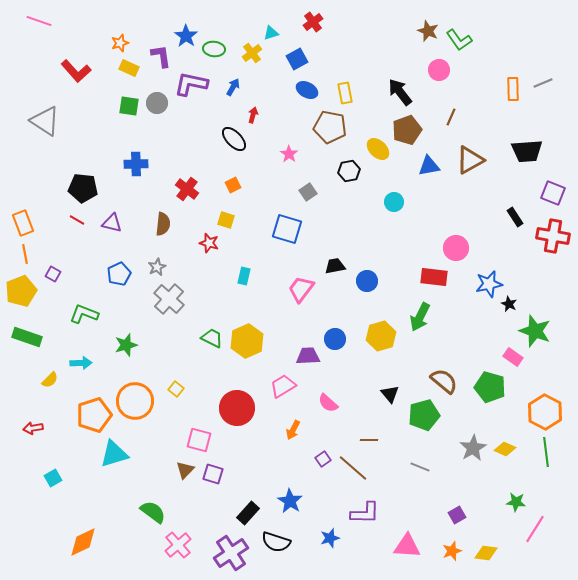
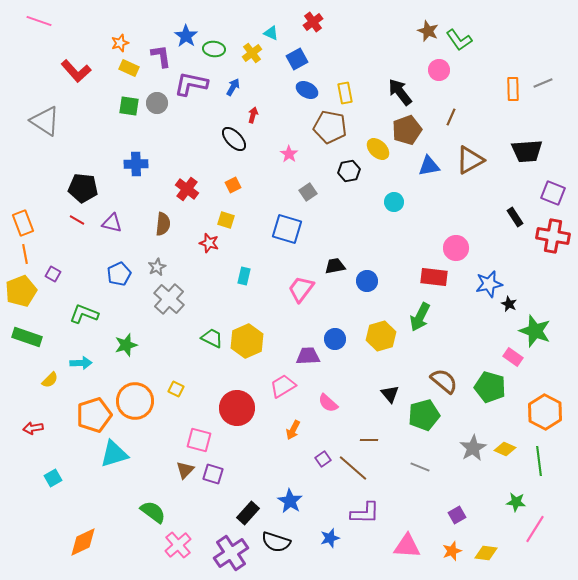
cyan triangle at (271, 33): rotated 42 degrees clockwise
yellow square at (176, 389): rotated 14 degrees counterclockwise
green line at (546, 452): moved 7 px left, 9 px down
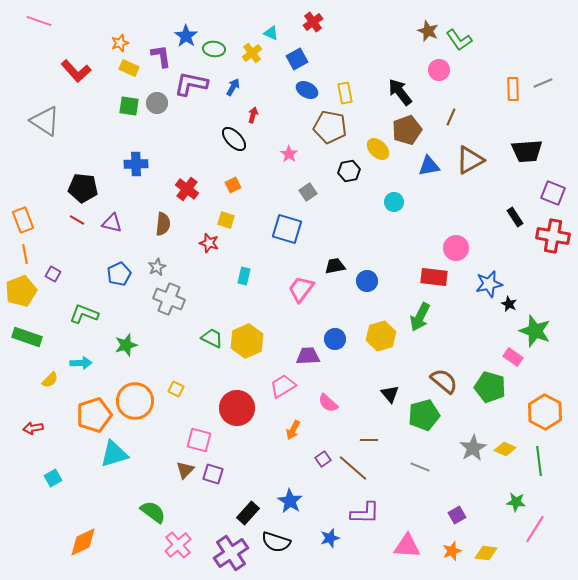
orange rectangle at (23, 223): moved 3 px up
gray cross at (169, 299): rotated 20 degrees counterclockwise
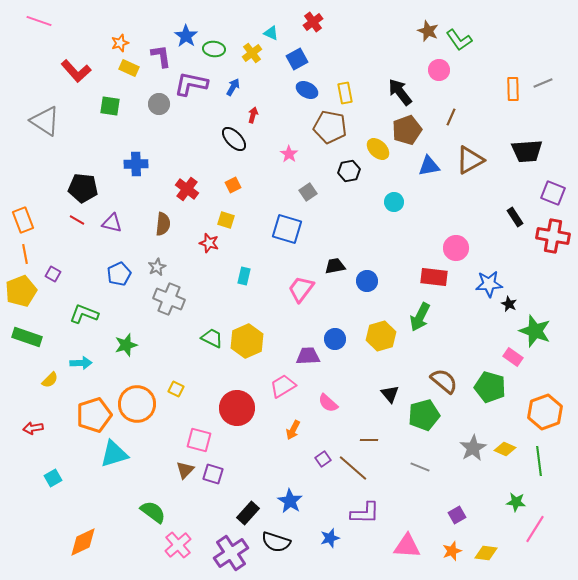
gray circle at (157, 103): moved 2 px right, 1 px down
green square at (129, 106): moved 19 px left
blue star at (489, 284): rotated 8 degrees clockwise
orange circle at (135, 401): moved 2 px right, 3 px down
orange hexagon at (545, 412): rotated 12 degrees clockwise
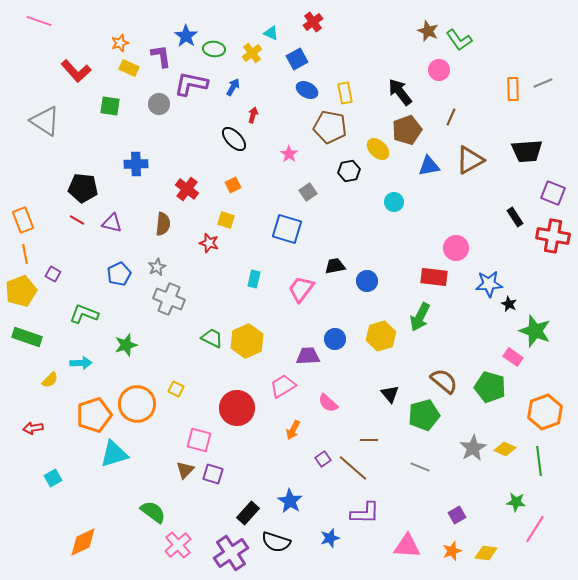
cyan rectangle at (244, 276): moved 10 px right, 3 px down
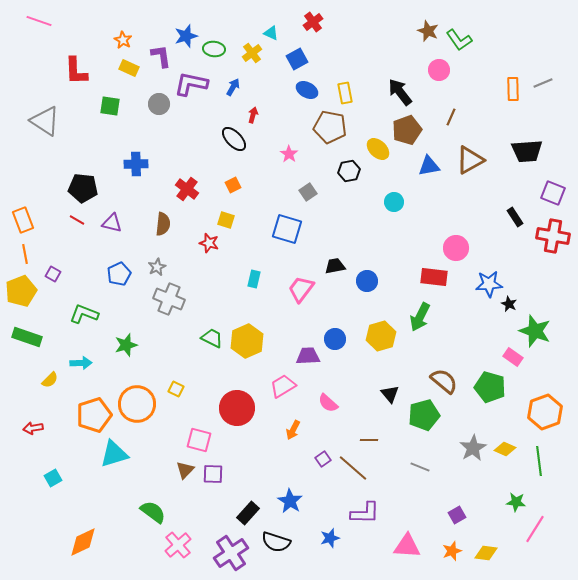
blue star at (186, 36): rotated 20 degrees clockwise
orange star at (120, 43): moved 3 px right, 3 px up; rotated 24 degrees counterclockwise
red L-shape at (76, 71): rotated 40 degrees clockwise
purple square at (213, 474): rotated 15 degrees counterclockwise
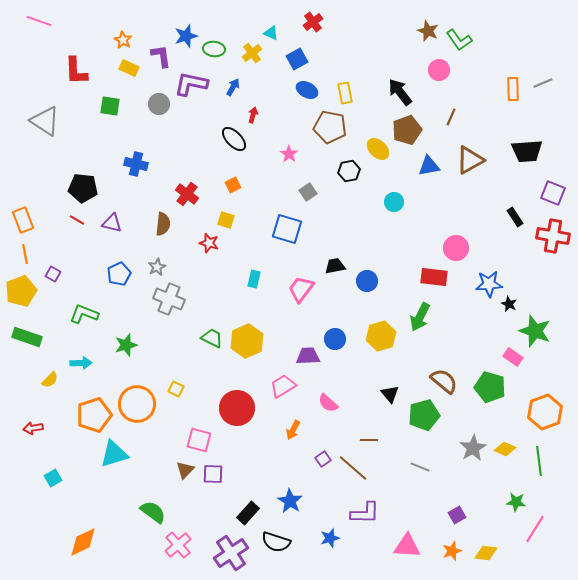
blue cross at (136, 164): rotated 15 degrees clockwise
red cross at (187, 189): moved 5 px down
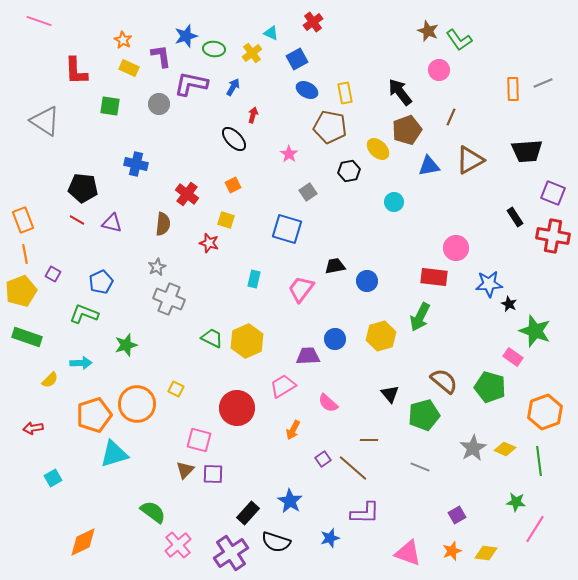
blue pentagon at (119, 274): moved 18 px left, 8 px down
pink triangle at (407, 546): moved 1 px right, 7 px down; rotated 16 degrees clockwise
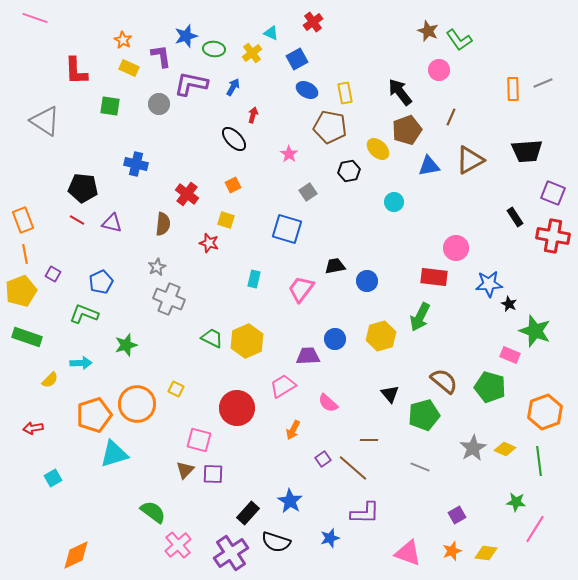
pink line at (39, 21): moved 4 px left, 3 px up
pink rectangle at (513, 357): moved 3 px left, 2 px up; rotated 12 degrees counterclockwise
orange diamond at (83, 542): moved 7 px left, 13 px down
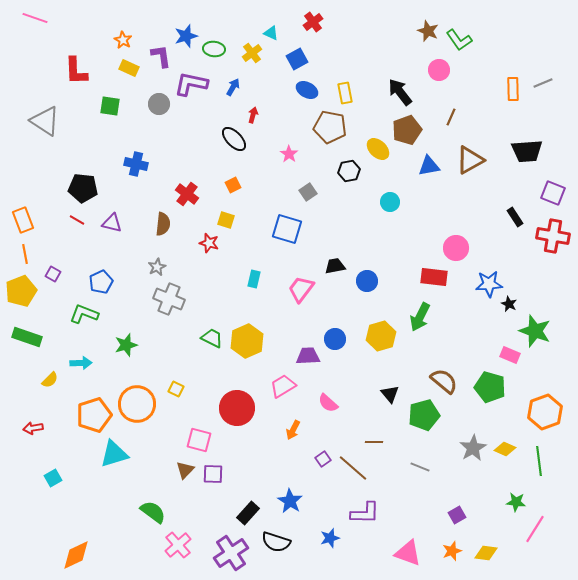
cyan circle at (394, 202): moved 4 px left
brown line at (369, 440): moved 5 px right, 2 px down
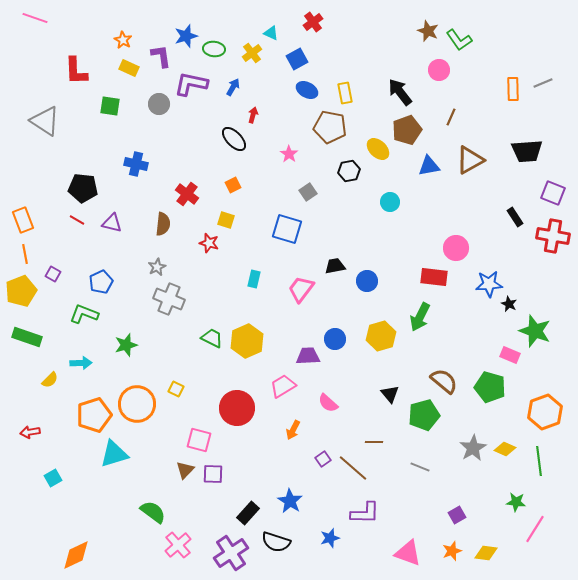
red arrow at (33, 428): moved 3 px left, 4 px down
